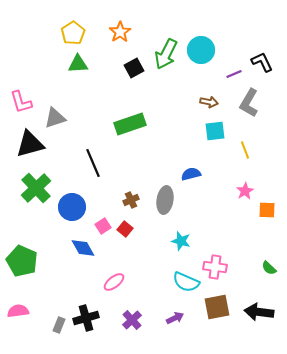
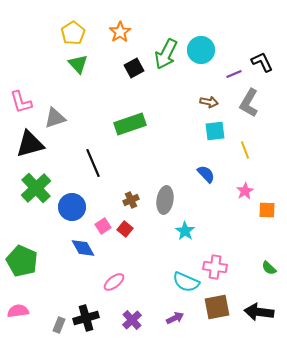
green triangle: rotated 50 degrees clockwise
blue semicircle: moved 15 px right; rotated 60 degrees clockwise
cyan star: moved 4 px right, 10 px up; rotated 18 degrees clockwise
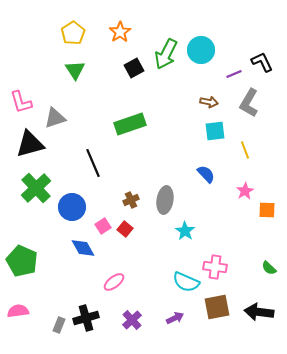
green triangle: moved 3 px left, 6 px down; rotated 10 degrees clockwise
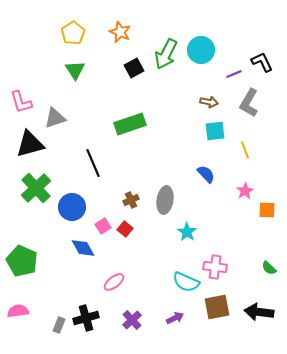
orange star: rotated 15 degrees counterclockwise
cyan star: moved 2 px right, 1 px down
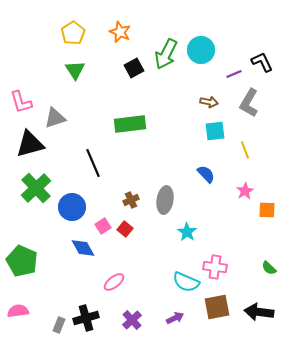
green rectangle: rotated 12 degrees clockwise
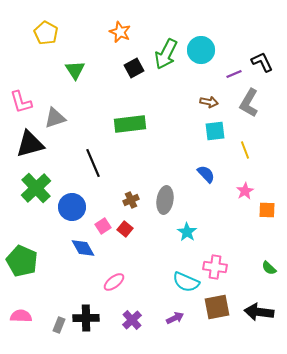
yellow pentagon: moved 27 px left; rotated 10 degrees counterclockwise
pink semicircle: moved 3 px right, 5 px down; rotated 10 degrees clockwise
black cross: rotated 15 degrees clockwise
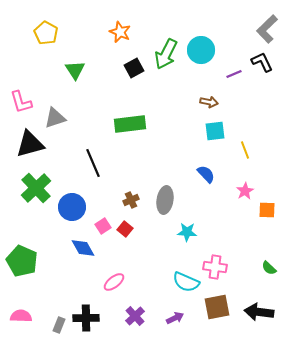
gray L-shape: moved 18 px right, 74 px up; rotated 16 degrees clockwise
cyan star: rotated 30 degrees counterclockwise
purple cross: moved 3 px right, 4 px up
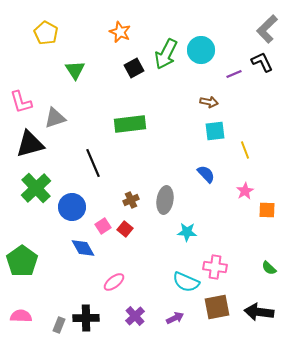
green pentagon: rotated 12 degrees clockwise
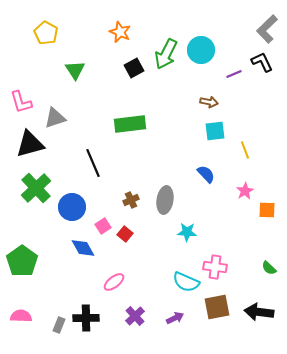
red square: moved 5 px down
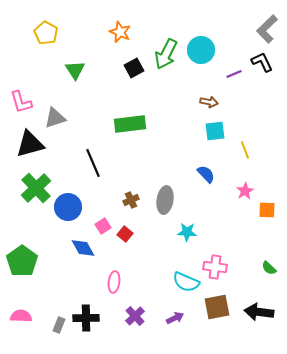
blue circle: moved 4 px left
pink ellipse: rotated 45 degrees counterclockwise
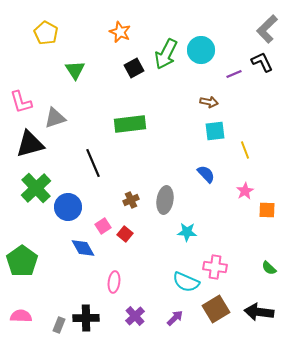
brown square: moved 1 px left, 2 px down; rotated 20 degrees counterclockwise
purple arrow: rotated 18 degrees counterclockwise
